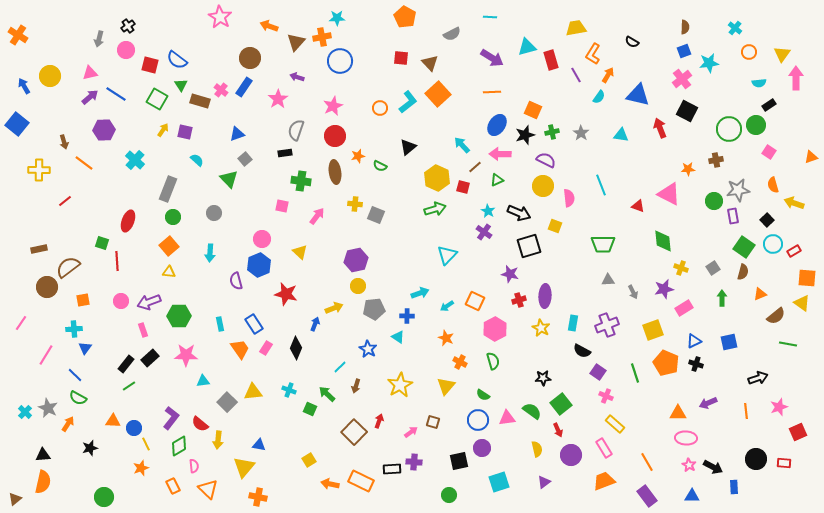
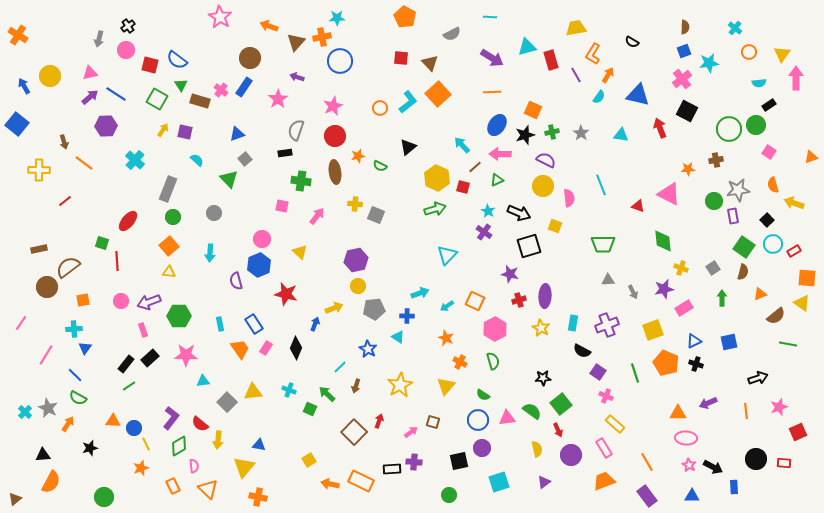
purple hexagon at (104, 130): moved 2 px right, 4 px up
red ellipse at (128, 221): rotated 20 degrees clockwise
orange semicircle at (43, 482): moved 8 px right; rotated 15 degrees clockwise
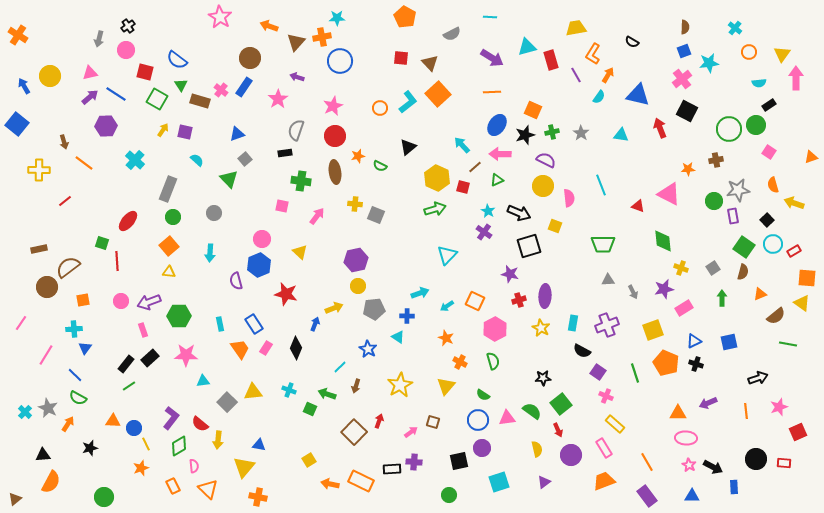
red square at (150, 65): moved 5 px left, 7 px down
green arrow at (327, 394): rotated 24 degrees counterclockwise
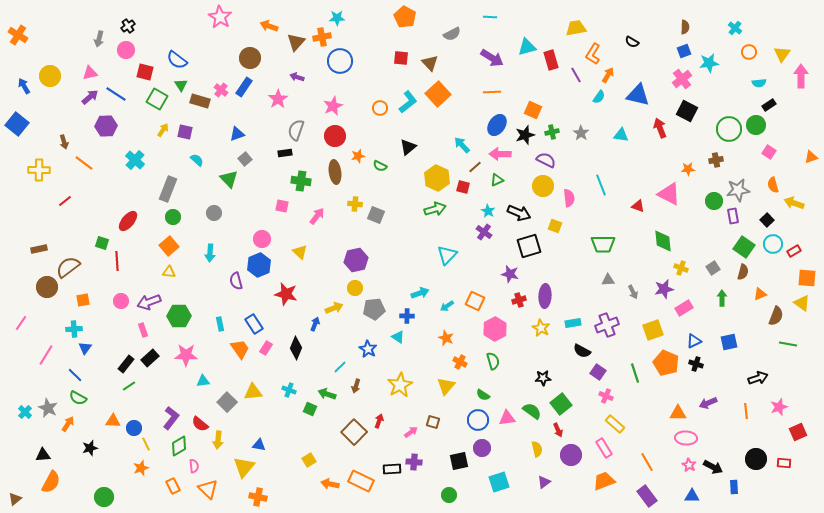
pink arrow at (796, 78): moved 5 px right, 2 px up
yellow circle at (358, 286): moved 3 px left, 2 px down
brown semicircle at (776, 316): rotated 30 degrees counterclockwise
cyan rectangle at (573, 323): rotated 70 degrees clockwise
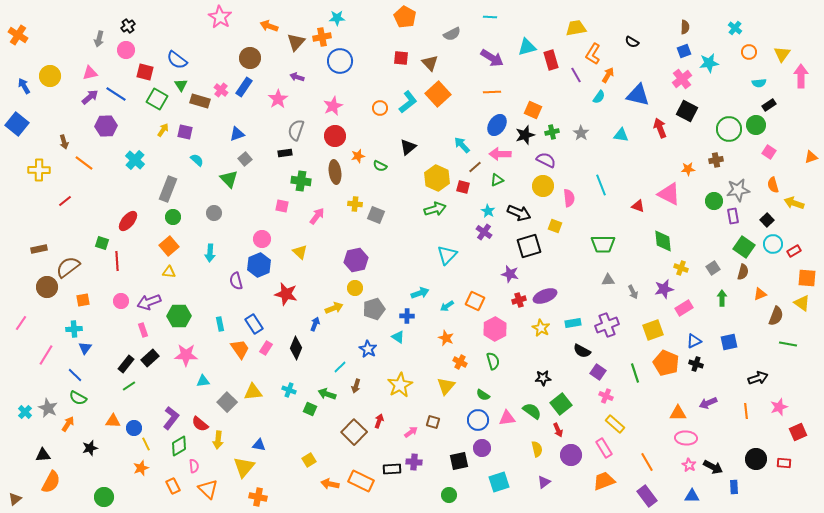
purple ellipse at (545, 296): rotated 65 degrees clockwise
gray pentagon at (374, 309): rotated 10 degrees counterclockwise
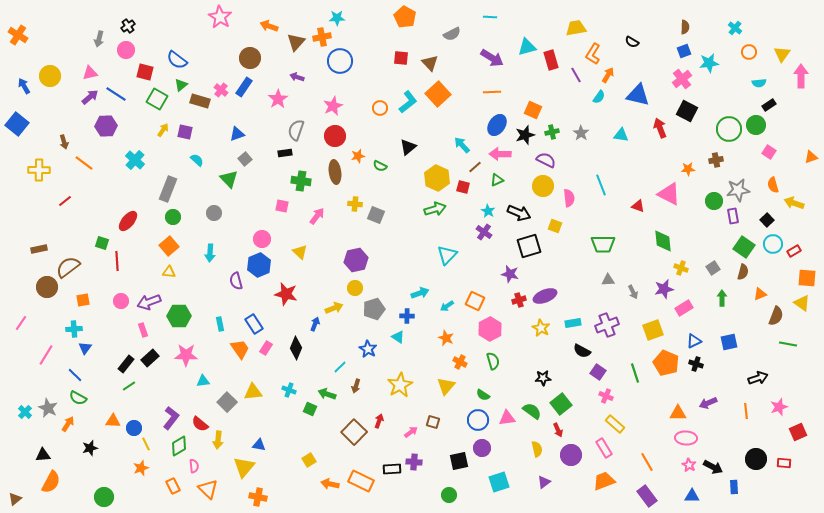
green triangle at (181, 85): rotated 24 degrees clockwise
pink hexagon at (495, 329): moved 5 px left
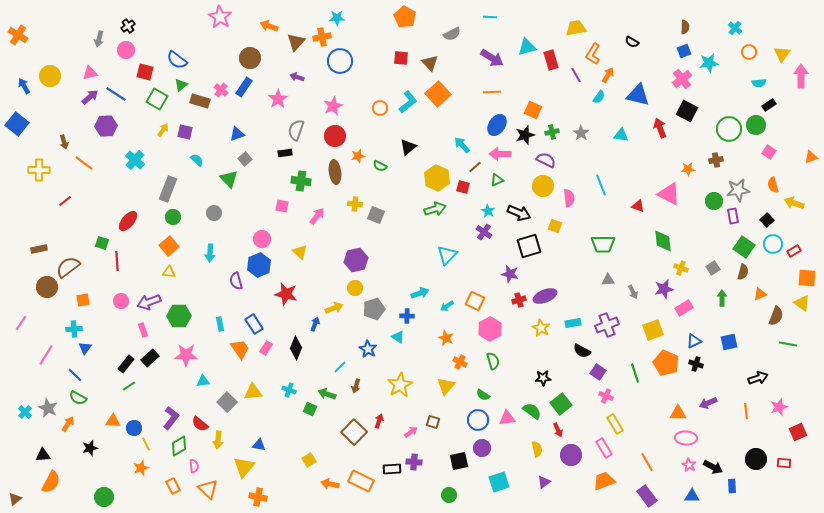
yellow rectangle at (615, 424): rotated 18 degrees clockwise
blue rectangle at (734, 487): moved 2 px left, 1 px up
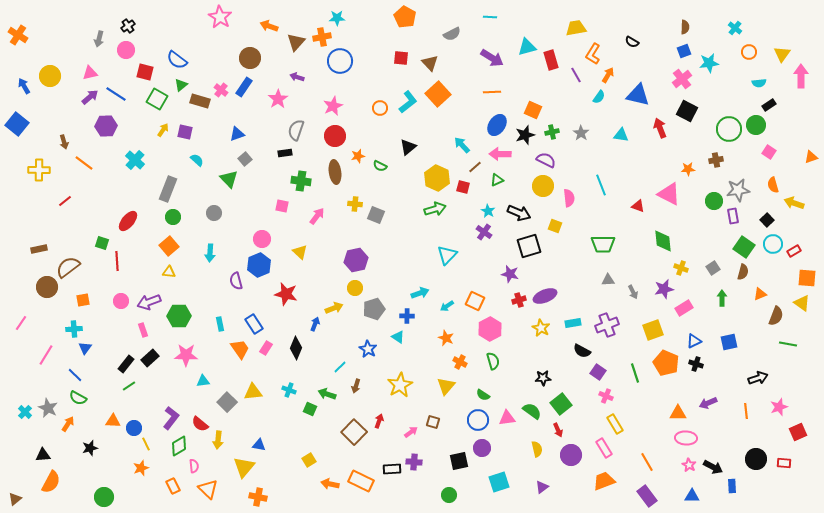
purple triangle at (544, 482): moved 2 px left, 5 px down
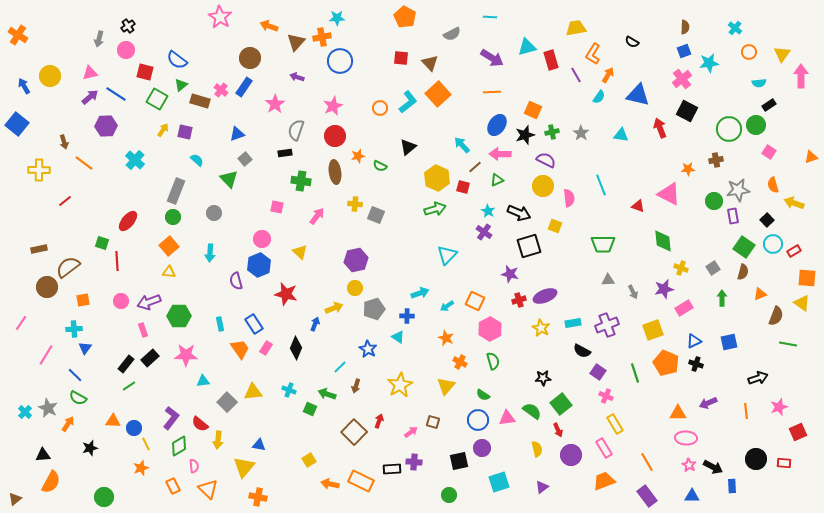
pink star at (278, 99): moved 3 px left, 5 px down
gray rectangle at (168, 189): moved 8 px right, 2 px down
pink square at (282, 206): moved 5 px left, 1 px down
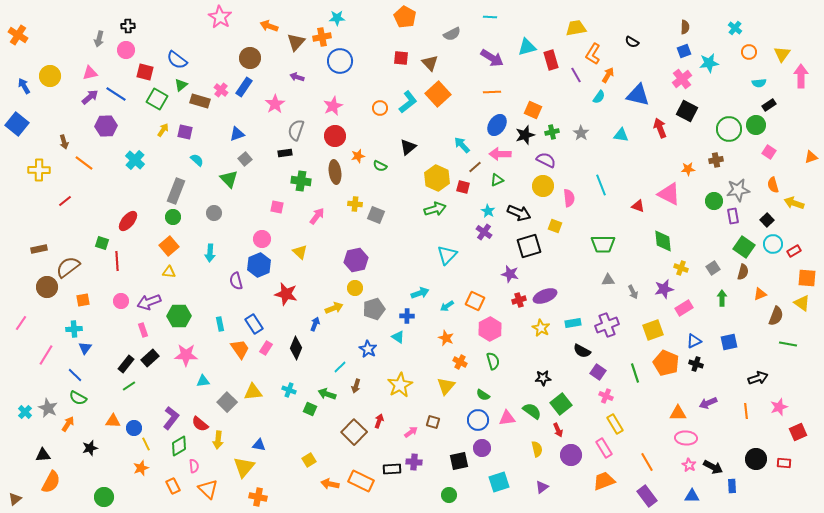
black cross at (128, 26): rotated 32 degrees clockwise
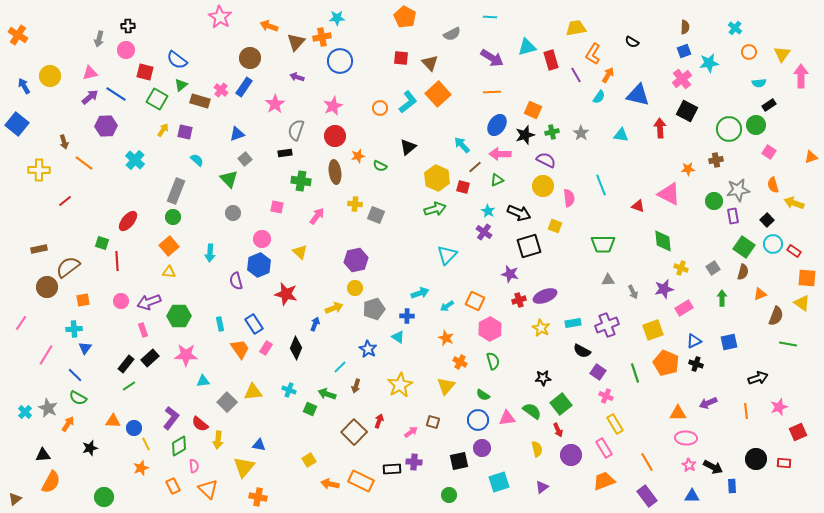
red arrow at (660, 128): rotated 18 degrees clockwise
gray circle at (214, 213): moved 19 px right
red rectangle at (794, 251): rotated 64 degrees clockwise
